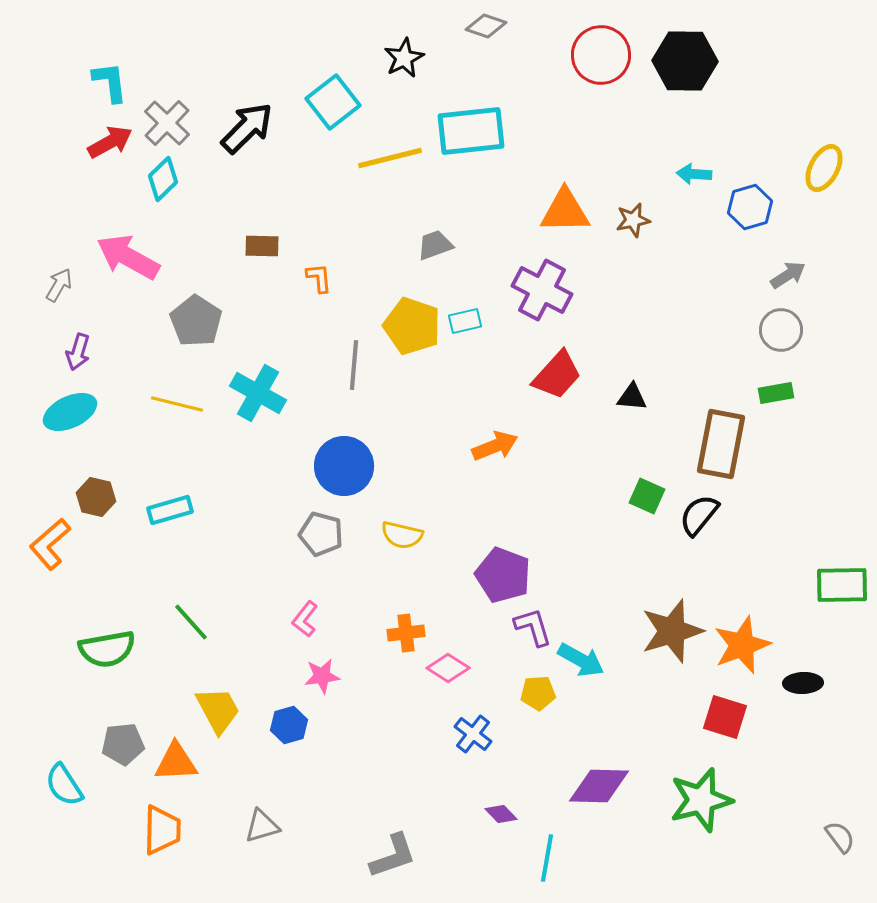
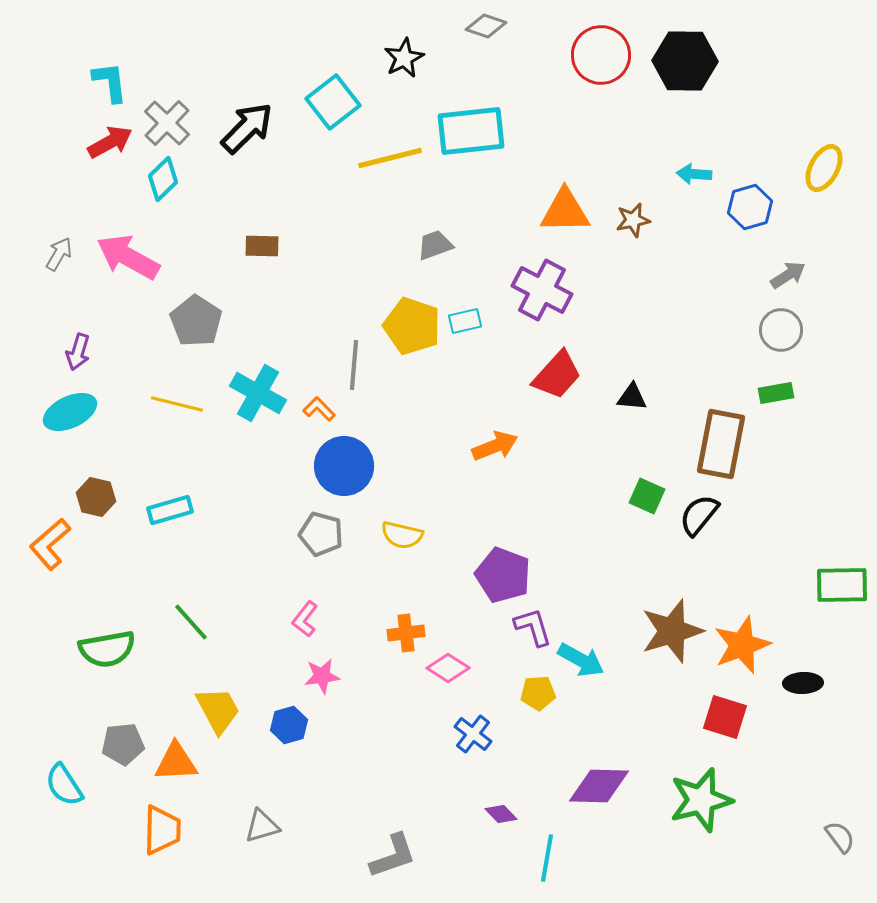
orange L-shape at (319, 278): moved 131 px down; rotated 40 degrees counterclockwise
gray arrow at (59, 285): moved 31 px up
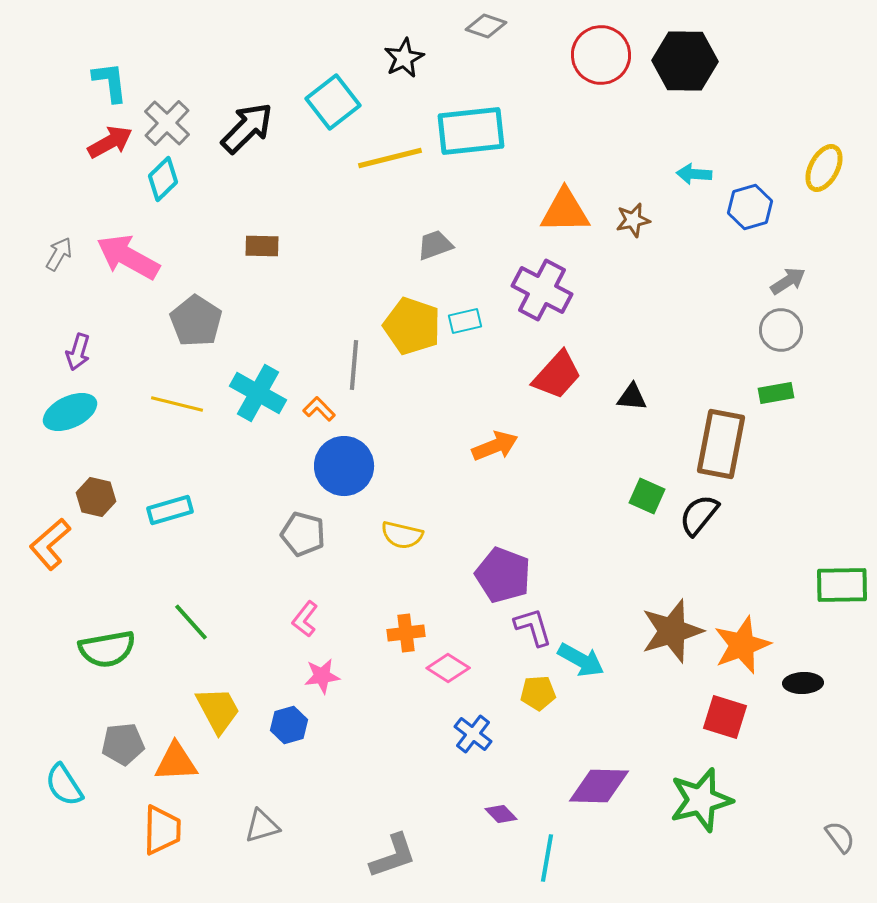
gray arrow at (788, 275): moved 6 px down
gray pentagon at (321, 534): moved 18 px left
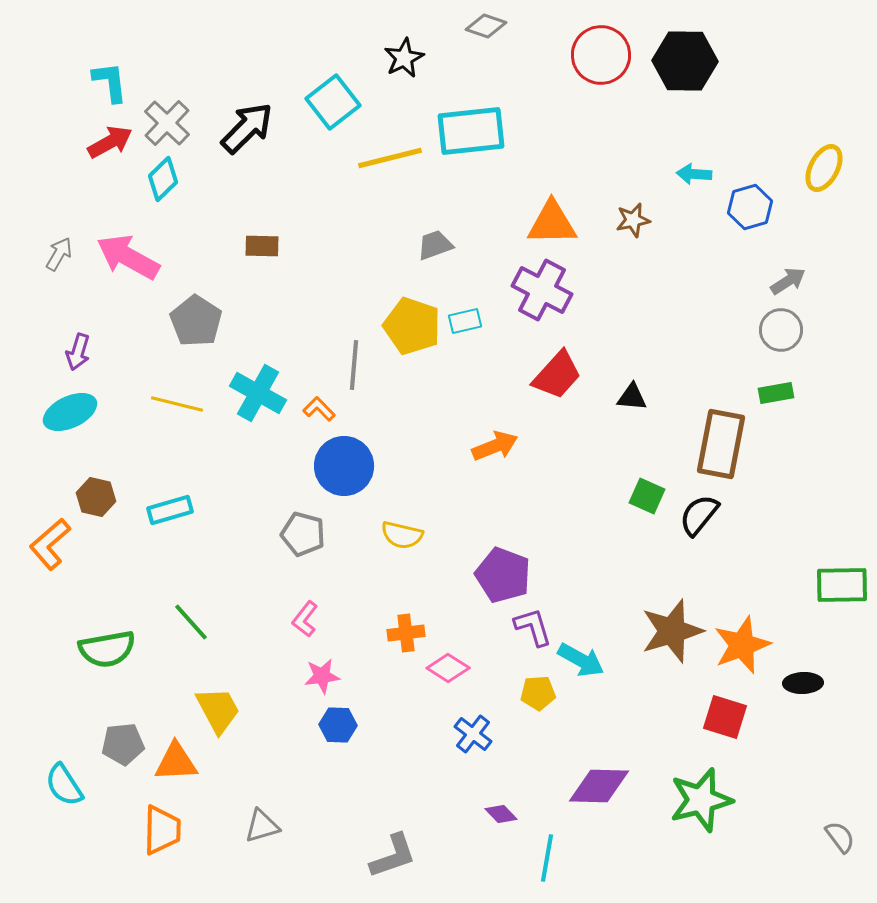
orange triangle at (565, 211): moved 13 px left, 12 px down
blue hexagon at (289, 725): moved 49 px right; rotated 18 degrees clockwise
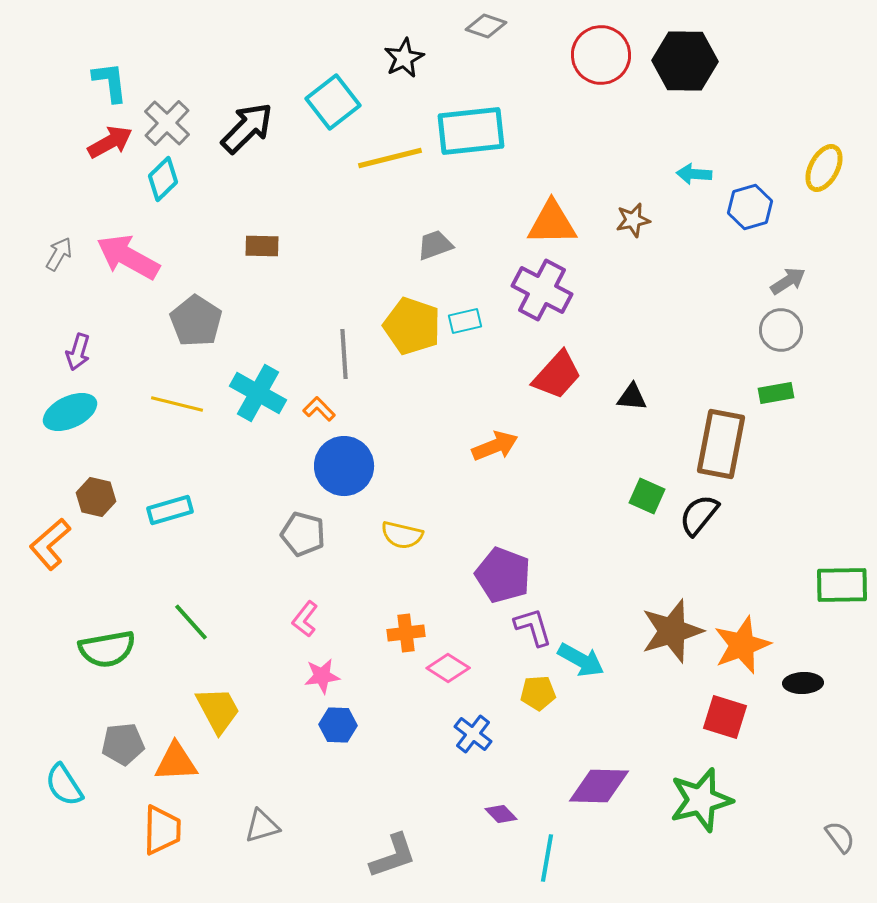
gray line at (354, 365): moved 10 px left, 11 px up; rotated 9 degrees counterclockwise
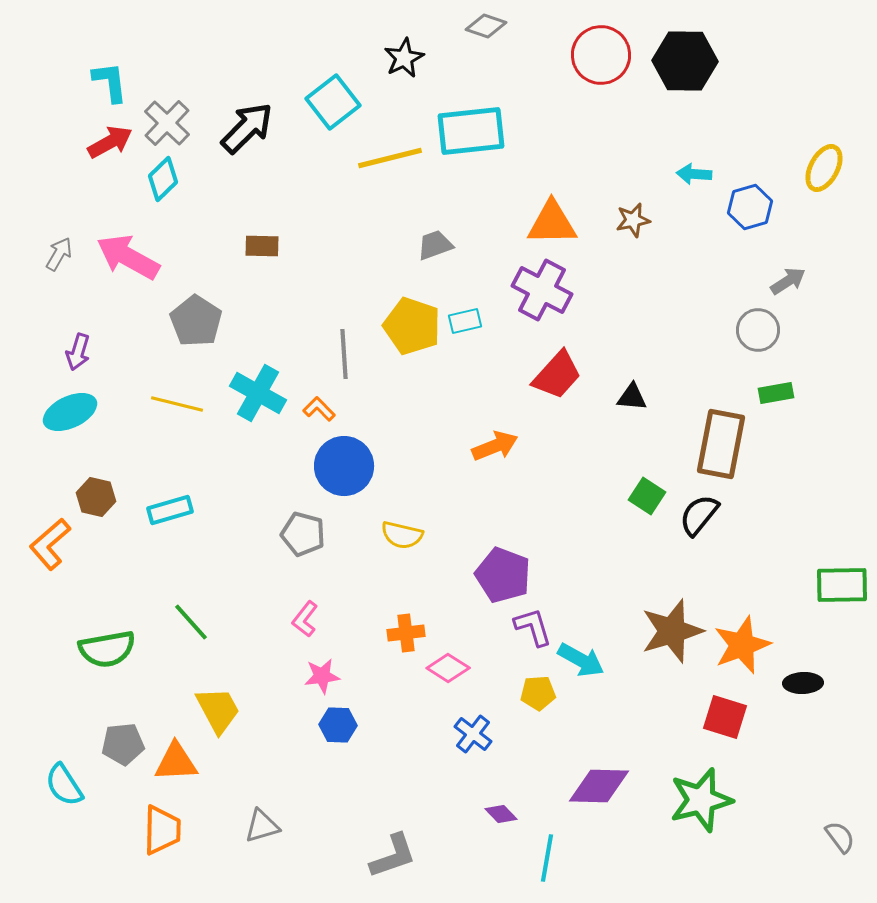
gray circle at (781, 330): moved 23 px left
green square at (647, 496): rotated 9 degrees clockwise
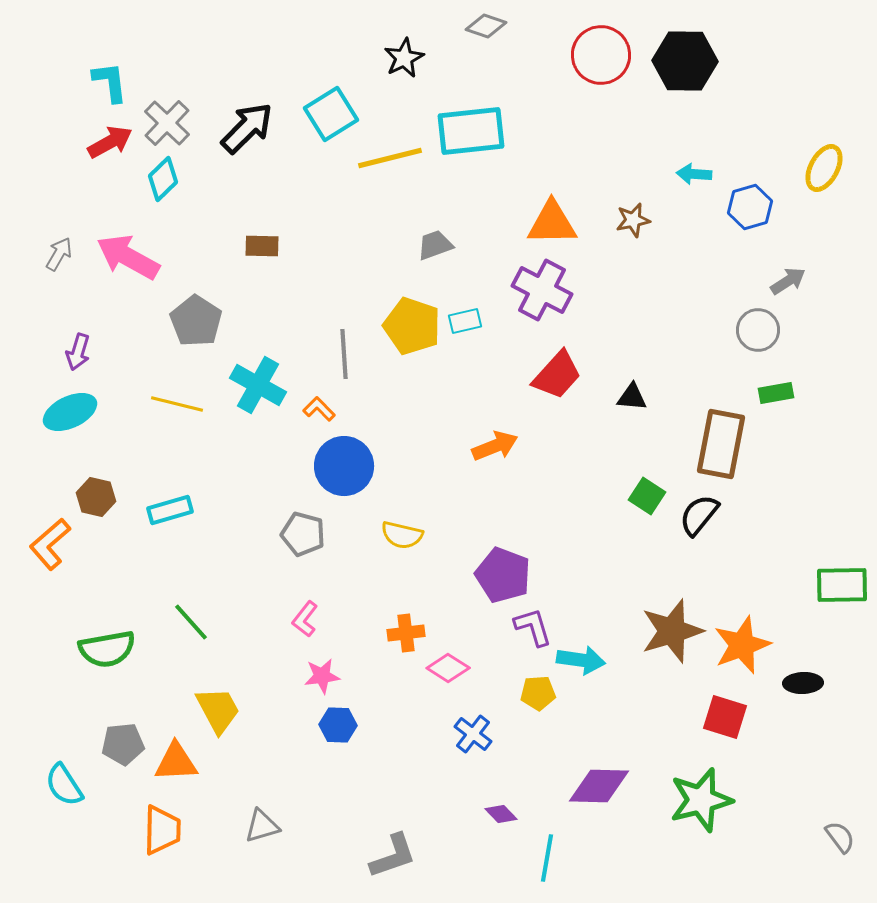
cyan square at (333, 102): moved 2 px left, 12 px down; rotated 6 degrees clockwise
cyan cross at (258, 393): moved 8 px up
cyan arrow at (581, 660): rotated 21 degrees counterclockwise
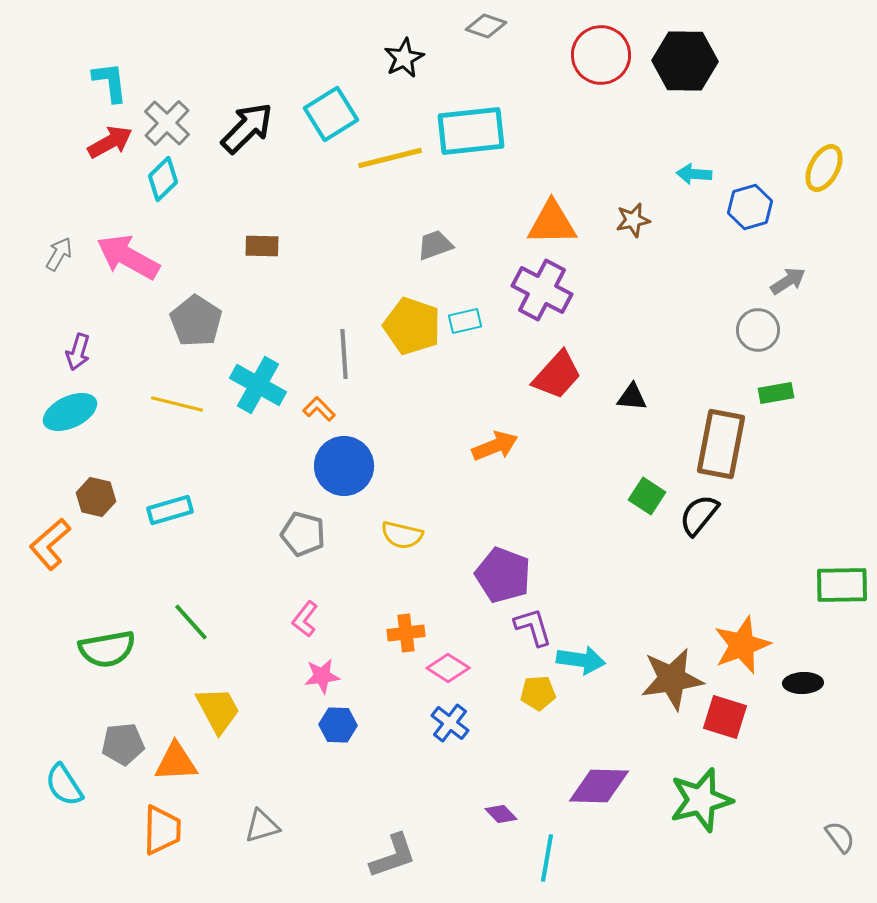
brown star at (672, 631): moved 48 px down; rotated 8 degrees clockwise
blue cross at (473, 734): moved 23 px left, 11 px up
